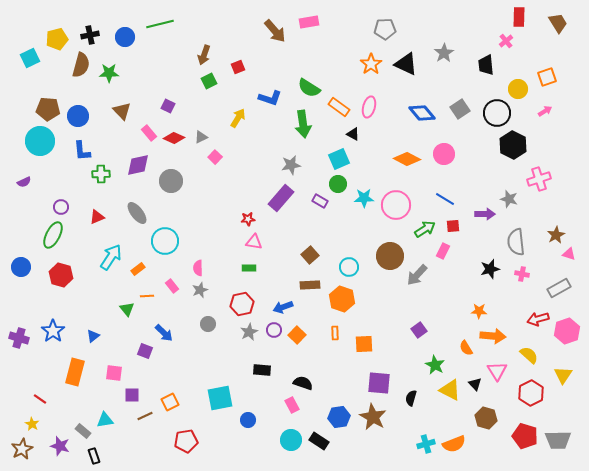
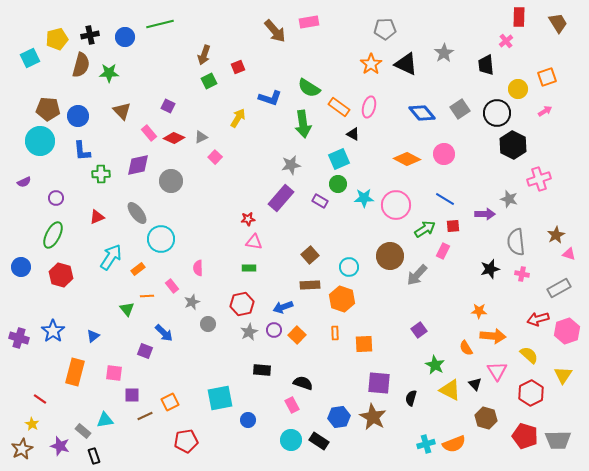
purple circle at (61, 207): moved 5 px left, 9 px up
cyan circle at (165, 241): moved 4 px left, 2 px up
gray star at (200, 290): moved 8 px left, 12 px down
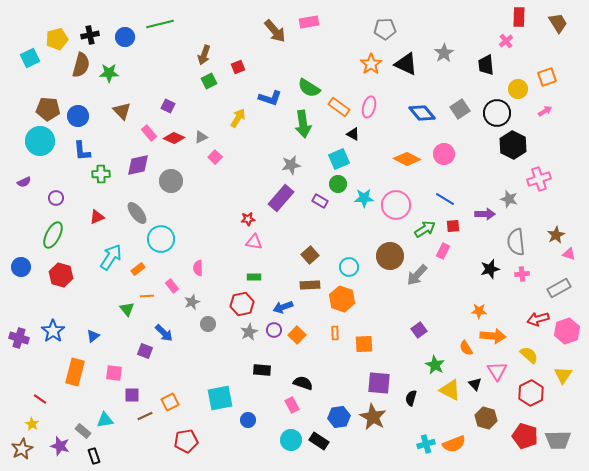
green rectangle at (249, 268): moved 5 px right, 9 px down
pink cross at (522, 274): rotated 16 degrees counterclockwise
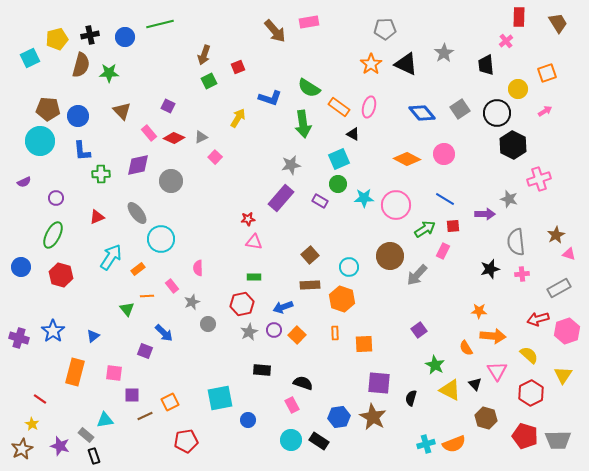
orange square at (547, 77): moved 4 px up
gray rectangle at (83, 431): moved 3 px right, 4 px down
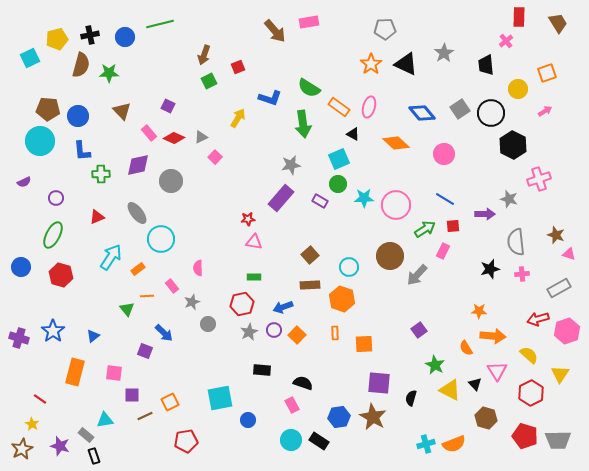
black circle at (497, 113): moved 6 px left
orange diamond at (407, 159): moved 11 px left, 16 px up; rotated 16 degrees clockwise
brown star at (556, 235): rotated 24 degrees counterclockwise
yellow triangle at (563, 375): moved 3 px left, 1 px up
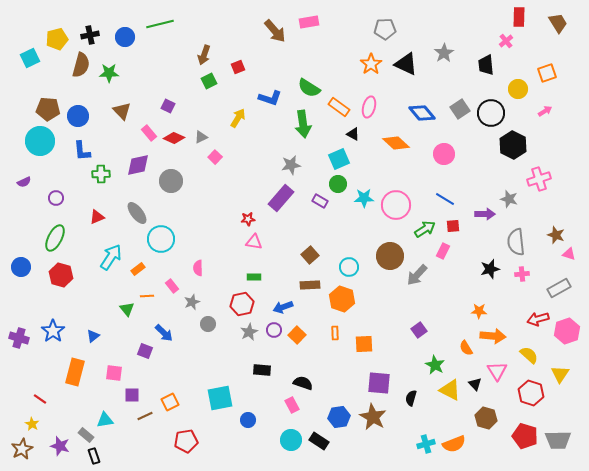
green ellipse at (53, 235): moved 2 px right, 3 px down
red hexagon at (531, 393): rotated 15 degrees counterclockwise
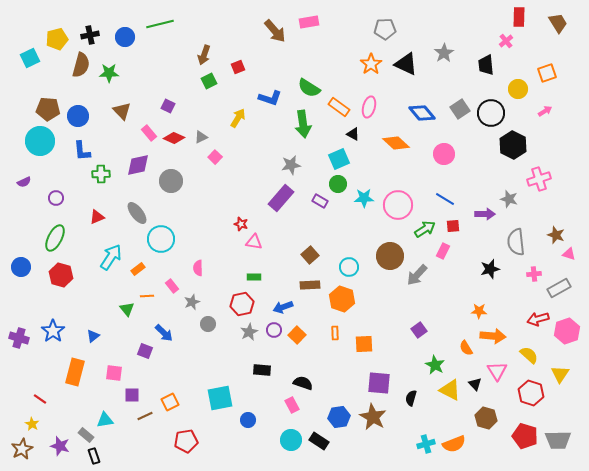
pink circle at (396, 205): moved 2 px right
red star at (248, 219): moved 7 px left, 5 px down; rotated 24 degrees clockwise
pink cross at (522, 274): moved 12 px right
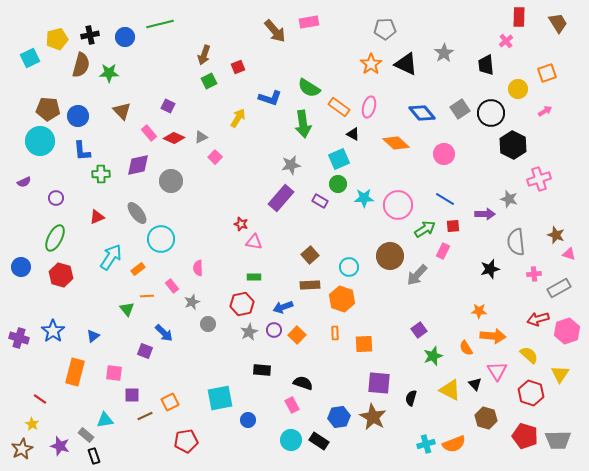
green star at (435, 365): moved 2 px left, 9 px up; rotated 24 degrees clockwise
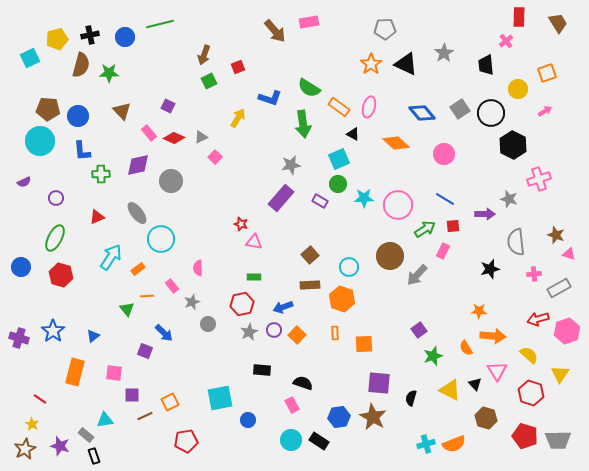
brown star at (22, 449): moved 3 px right
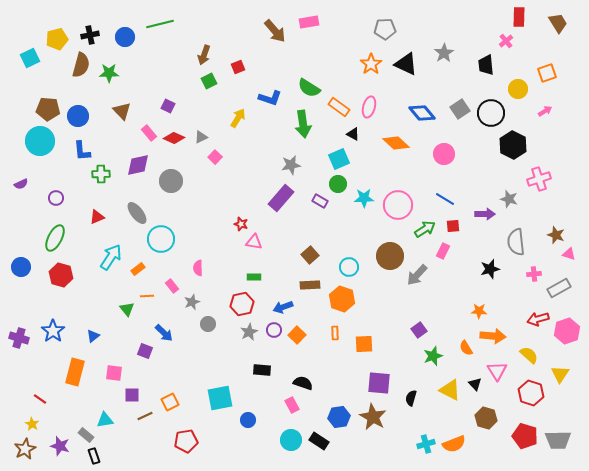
purple semicircle at (24, 182): moved 3 px left, 2 px down
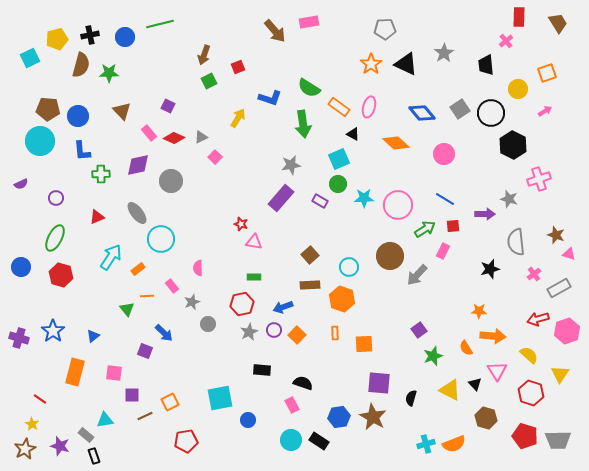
pink cross at (534, 274): rotated 32 degrees counterclockwise
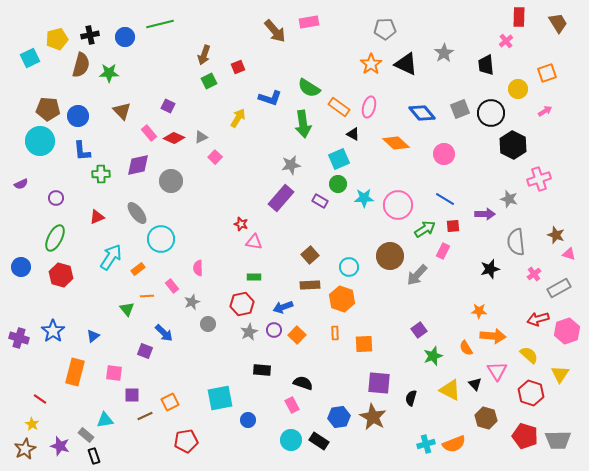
gray square at (460, 109): rotated 12 degrees clockwise
